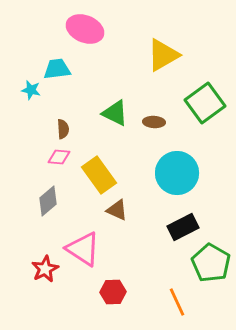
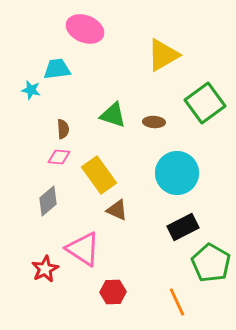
green triangle: moved 2 px left, 2 px down; rotated 8 degrees counterclockwise
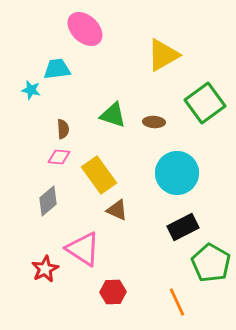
pink ellipse: rotated 21 degrees clockwise
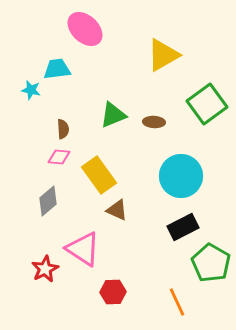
green square: moved 2 px right, 1 px down
green triangle: rotated 40 degrees counterclockwise
cyan circle: moved 4 px right, 3 px down
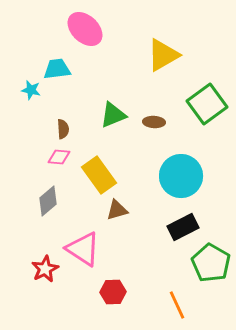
brown triangle: rotated 40 degrees counterclockwise
orange line: moved 3 px down
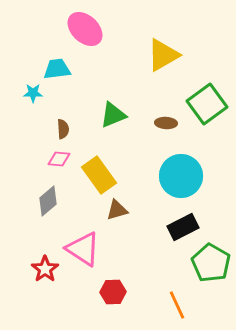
cyan star: moved 2 px right, 3 px down; rotated 12 degrees counterclockwise
brown ellipse: moved 12 px right, 1 px down
pink diamond: moved 2 px down
red star: rotated 8 degrees counterclockwise
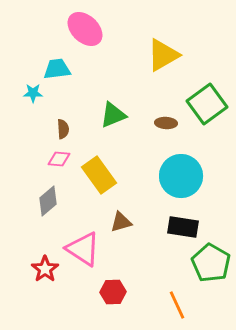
brown triangle: moved 4 px right, 12 px down
black rectangle: rotated 36 degrees clockwise
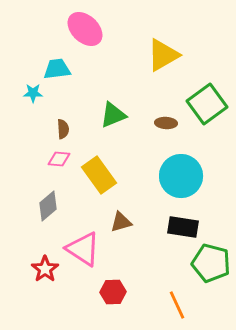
gray diamond: moved 5 px down
green pentagon: rotated 15 degrees counterclockwise
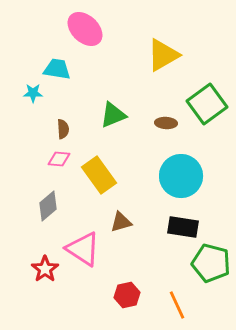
cyan trapezoid: rotated 16 degrees clockwise
red hexagon: moved 14 px right, 3 px down; rotated 10 degrees counterclockwise
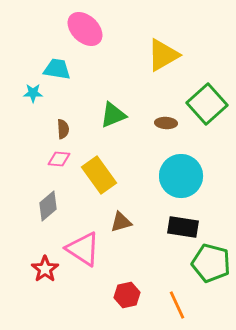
green square: rotated 6 degrees counterclockwise
